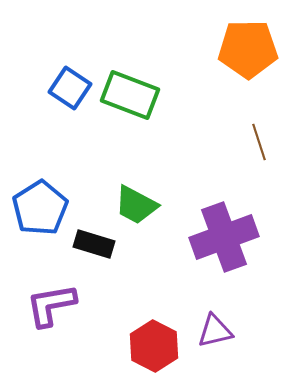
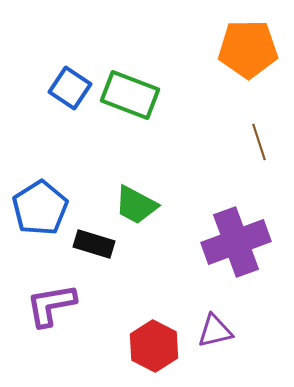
purple cross: moved 12 px right, 5 px down
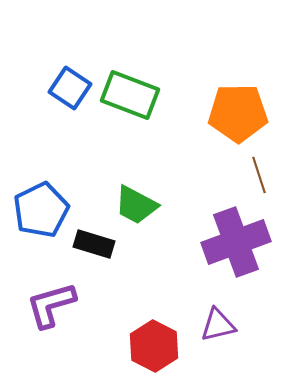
orange pentagon: moved 10 px left, 64 px down
brown line: moved 33 px down
blue pentagon: moved 1 px right, 2 px down; rotated 6 degrees clockwise
purple L-shape: rotated 6 degrees counterclockwise
purple triangle: moved 3 px right, 6 px up
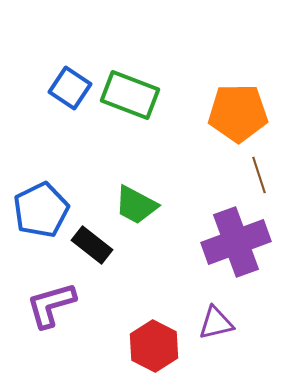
black rectangle: moved 2 px left, 1 px down; rotated 21 degrees clockwise
purple triangle: moved 2 px left, 2 px up
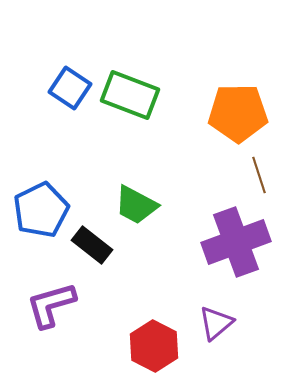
purple triangle: rotated 27 degrees counterclockwise
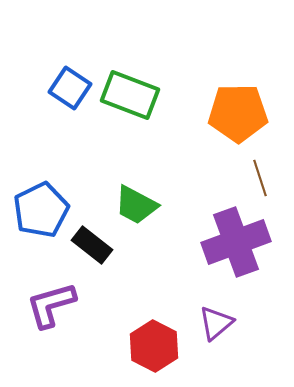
brown line: moved 1 px right, 3 px down
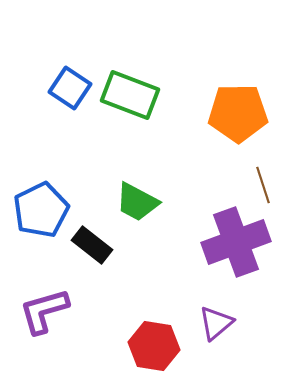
brown line: moved 3 px right, 7 px down
green trapezoid: moved 1 px right, 3 px up
purple L-shape: moved 7 px left, 6 px down
red hexagon: rotated 18 degrees counterclockwise
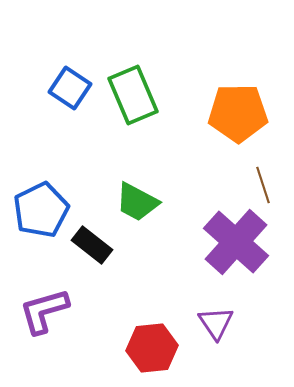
green rectangle: moved 3 px right; rotated 46 degrees clockwise
purple cross: rotated 28 degrees counterclockwise
purple triangle: rotated 24 degrees counterclockwise
red hexagon: moved 2 px left, 2 px down; rotated 15 degrees counterclockwise
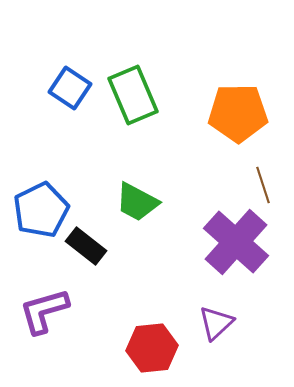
black rectangle: moved 6 px left, 1 px down
purple triangle: rotated 21 degrees clockwise
